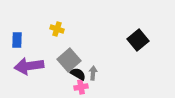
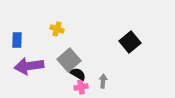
black square: moved 8 px left, 2 px down
gray arrow: moved 10 px right, 8 px down
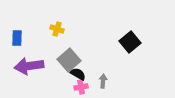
blue rectangle: moved 2 px up
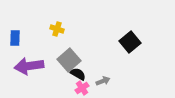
blue rectangle: moved 2 px left
gray arrow: rotated 64 degrees clockwise
pink cross: moved 1 px right, 1 px down; rotated 24 degrees counterclockwise
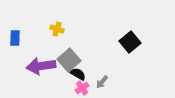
purple arrow: moved 12 px right
gray arrow: moved 1 px left, 1 px down; rotated 152 degrees clockwise
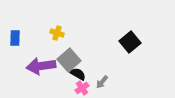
yellow cross: moved 4 px down
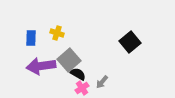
blue rectangle: moved 16 px right
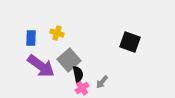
black square: rotated 30 degrees counterclockwise
purple arrow: rotated 136 degrees counterclockwise
black semicircle: rotated 49 degrees clockwise
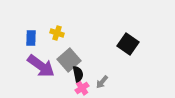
black square: moved 2 px left, 2 px down; rotated 15 degrees clockwise
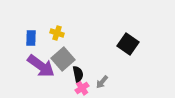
gray square: moved 6 px left, 1 px up
